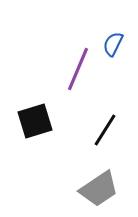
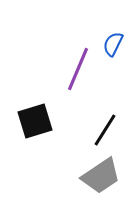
gray trapezoid: moved 2 px right, 13 px up
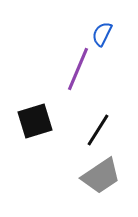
blue semicircle: moved 11 px left, 10 px up
black line: moved 7 px left
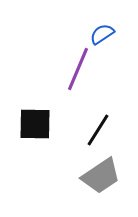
blue semicircle: rotated 30 degrees clockwise
black square: moved 3 px down; rotated 18 degrees clockwise
